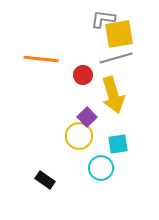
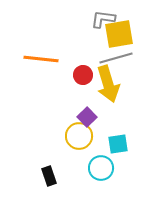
yellow arrow: moved 5 px left, 11 px up
black rectangle: moved 4 px right, 4 px up; rotated 36 degrees clockwise
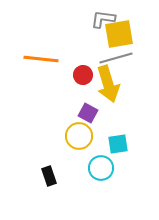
purple square: moved 1 px right, 4 px up; rotated 18 degrees counterclockwise
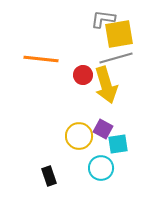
yellow arrow: moved 2 px left, 1 px down
purple square: moved 15 px right, 16 px down
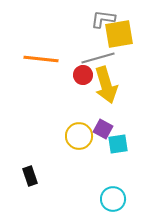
gray line: moved 18 px left
cyan circle: moved 12 px right, 31 px down
black rectangle: moved 19 px left
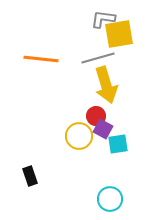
red circle: moved 13 px right, 41 px down
cyan circle: moved 3 px left
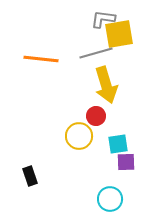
gray line: moved 2 px left, 5 px up
purple square: moved 23 px right, 33 px down; rotated 30 degrees counterclockwise
